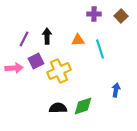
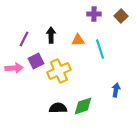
black arrow: moved 4 px right, 1 px up
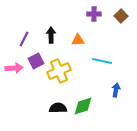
cyan line: moved 2 px right, 12 px down; rotated 60 degrees counterclockwise
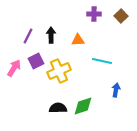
purple line: moved 4 px right, 3 px up
pink arrow: rotated 54 degrees counterclockwise
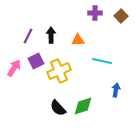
purple cross: moved 1 px right, 1 px up
black semicircle: rotated 132 degrees counterclockwise
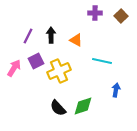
orange triangle: moved 2 px left; rotated 32 degrees clockwise
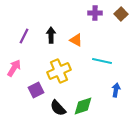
brown square: moved 2 px up
purple line: moved 4 px left
purple square: moved 29 px down
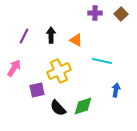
purple square: moved 1 px right; rotated 14 degrees clockwise
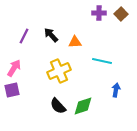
purple cross: moved 4 px right
black arrow: rotated 42 degrees counterclockwise
orange triangle: moved 1 px left, 2 px down; rotated 32 degrees counterclockwise
purple square: moved 25 px left
black semicircle: moved 2 px up
